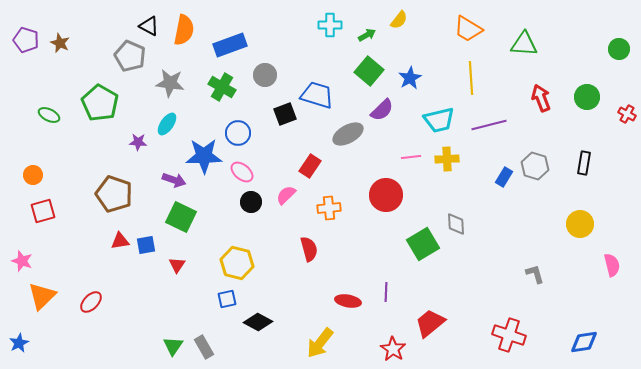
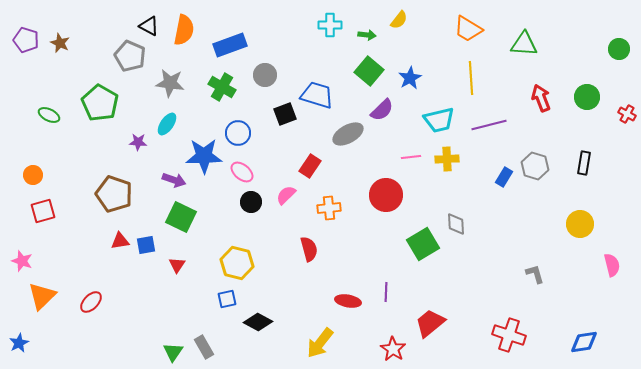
green arrow at (367, 35): rotated 36 degrees clockwise
green triangle at (173, 346): moved 6 px down
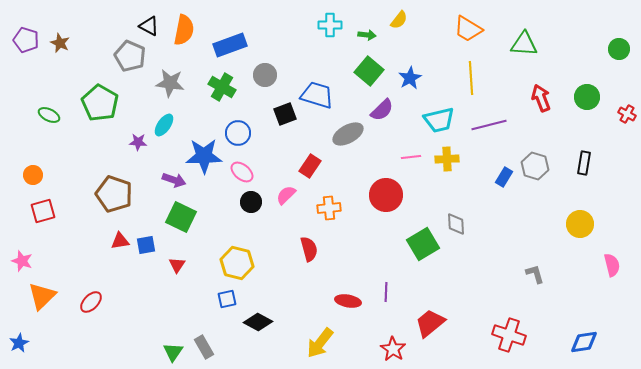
cyan ellipse at (167, 124): moved 3 px left, 1 px down
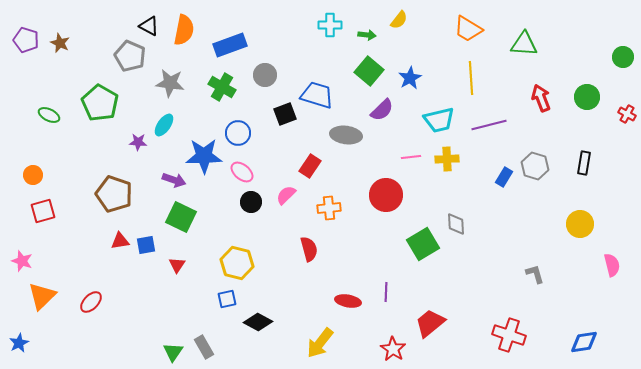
green circle at (619, 49): moved 4 px right, 8 px down
gray ellipse at (348, 134): moved 2 px left, 1 px down; rotated 36 degrees clockwise
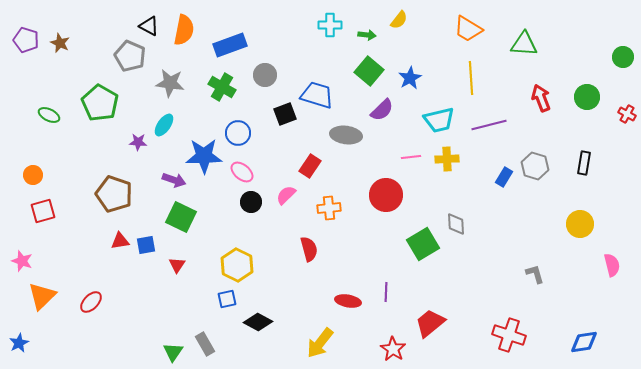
yellow hexagon at (237, 263): moved 2 px down; rotated 12 degrees clockwise
gray rectangle at (204, 347): moved 1 px right, 3 px up
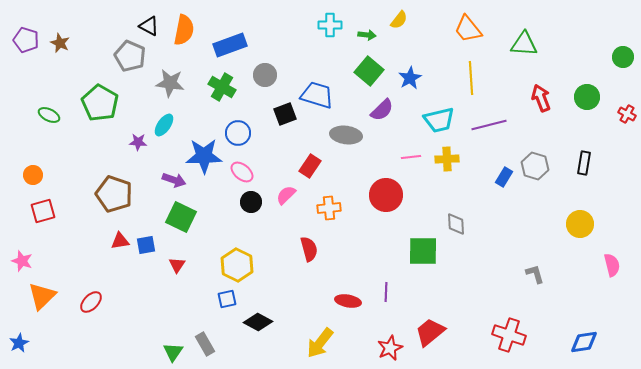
orange trapezoid at (468, 29): rotated 20 degrees clockwise
green square at (423, 244): moved 7 px down; rotated 32 degrees clockwise
red trapezoid at (430, 323): moved 9 px down
red star at (393, 349): moved 3 px left, 1 px up; rotated 15 degrees clockwise
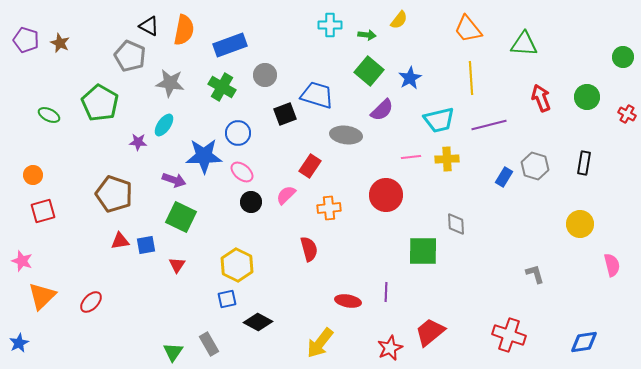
gray rectangle at (205, 344): moved 4 px right
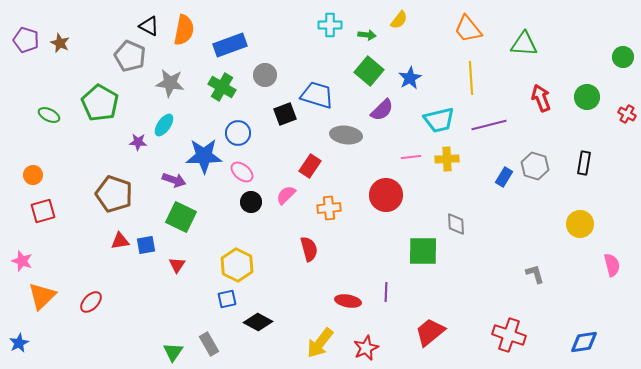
red star at (390, 348): moved 24 px left
